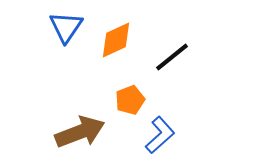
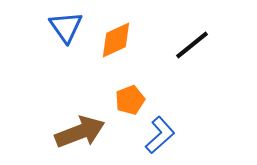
blue triangle: rotated 9 degrees counterclockwise
black line: moved 20 px right, 12 px up
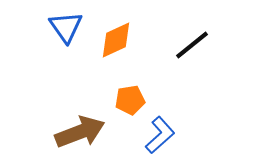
orange pentagon: rotated 12 degrees clockwise
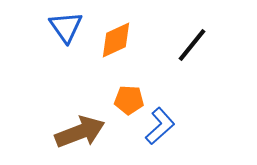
black line: rotated 12 degrees counterclockwise
orange pentagon: moved 1 px left; rotated 12 degrees clockwise
blue L-shape: moved 9 px up
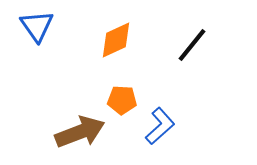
blue triangle: moved 29 px left, 1 px up
orange pentagon: moved 7 px left
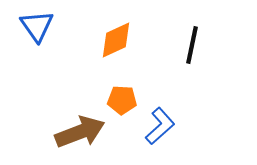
black line: rotated 27 degrees counterclockwise
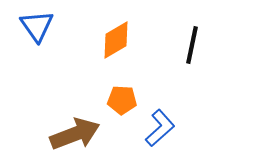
orange diamond: rotated 6 degrees counterclockwise
blue L-shape: moved 2 px down
brown arrow: moved 5 px left, 2 px down
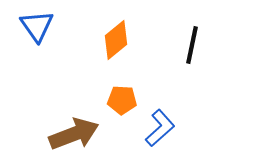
orange diamond: rotated 9 degrees counterclockwise
brown arrow: moved 1 px left
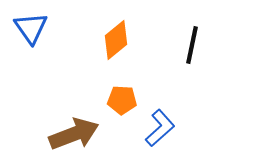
blue triangle: moved 6 px left, 2 px down
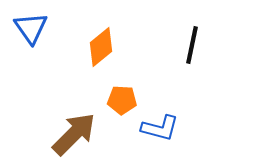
orange diamond: moved 15 px left, 7 px down
blue L-shape: rotated 57 degrees clockwise
brown arrow: rotated 24 degrees counterclockwise
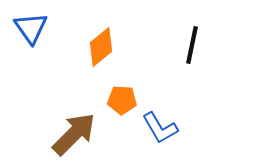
blue L-shape: rotated 45 degrees clockwise
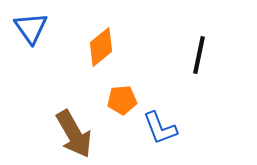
black line: moved 7 px right, 10 px down
orange pentagon: rotated 8 degrees counterclockwise
blue L-shape: rotated 9 degrees clockwise
brown arrow: rotated 105 degrees clockwise
